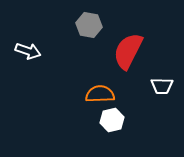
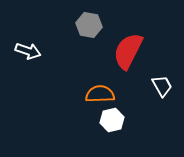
white trapezoid: rotated 120 degrees counterclockwise
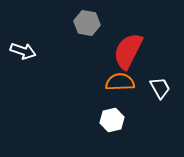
gray hexagon: moved 2 px left, 2 px up
white arrow: moved 5 px left
white trapezoid: moved 2 px left, 2 px down
orange semicircle: moved 20 px right, 12 px up
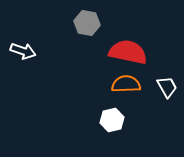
red semicircle: moved 1 px down; rotated 75 degrees clockwise
orange semicircle: moved 6 px right, 2 px down
white trapezoid: moved 7 px right, 1 px up
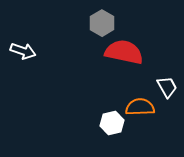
gray hexagon: moved 15 px right; rotated 20 degrees clockwise
red semicircle: moved 4 px left
orange semicircle: moved 14 px right, 23 px down
white hexagon: moved 3 px down
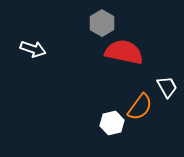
white arrow: moved 10 px right, 2 px up
orange semicircle: rotated 128 degrees clockwise
